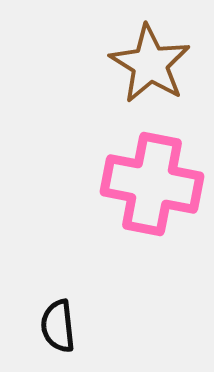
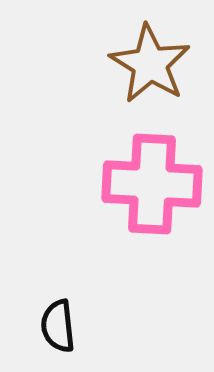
pink cross: rotated 8 degrees counterclockwise
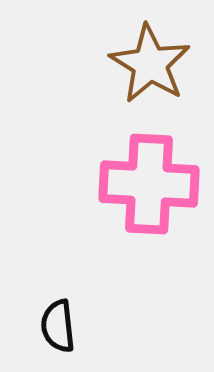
pink cross: moved 3 px left
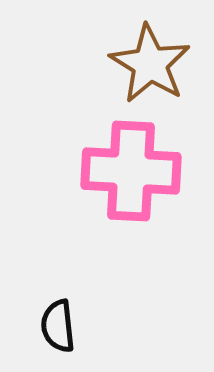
pink cross: moved 18 px left, 13 px up
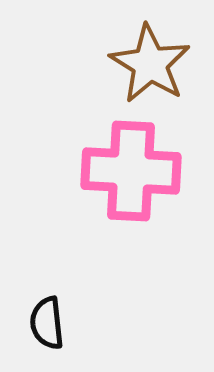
black semicircle: moved 11 px left, 3 px up
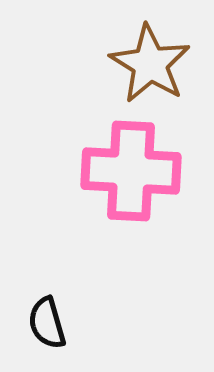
black semicircle: rotated 10 degrees counterclockwise
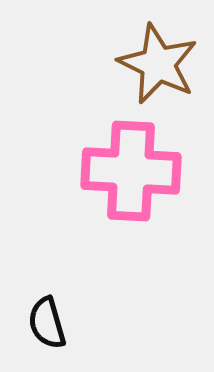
brown star: moved 8 px right; rotated 6 degrees counterclockwise
